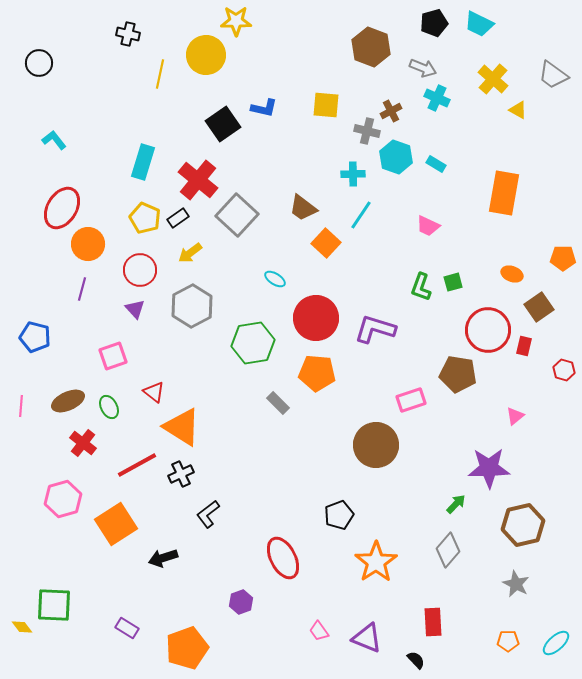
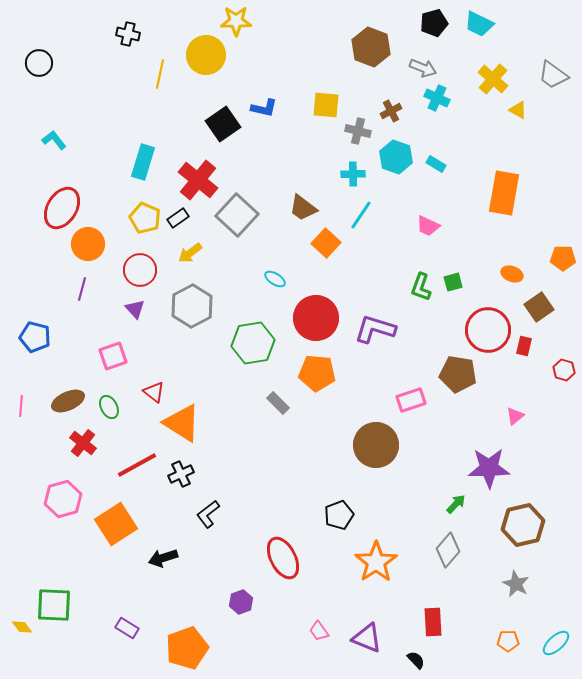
gray cross at (367, 131): moved 9 px left
orange triangle at (182, 427): moved 4 px up
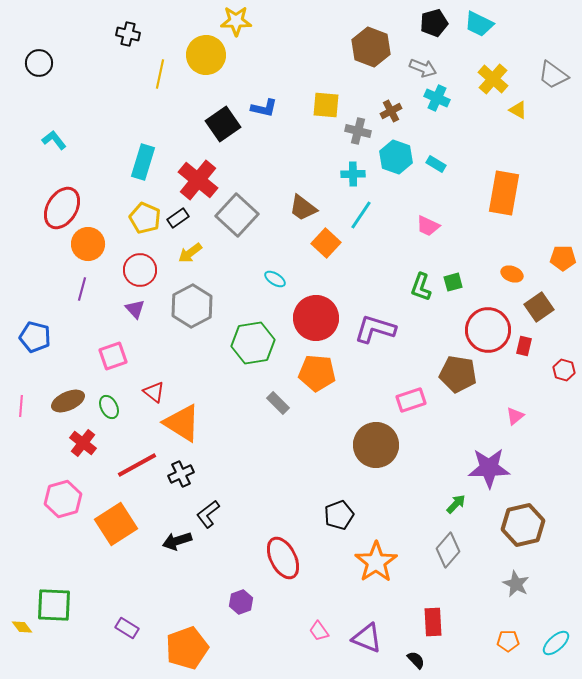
black arrow at (163, 558): moved 14 px right, 17 px up
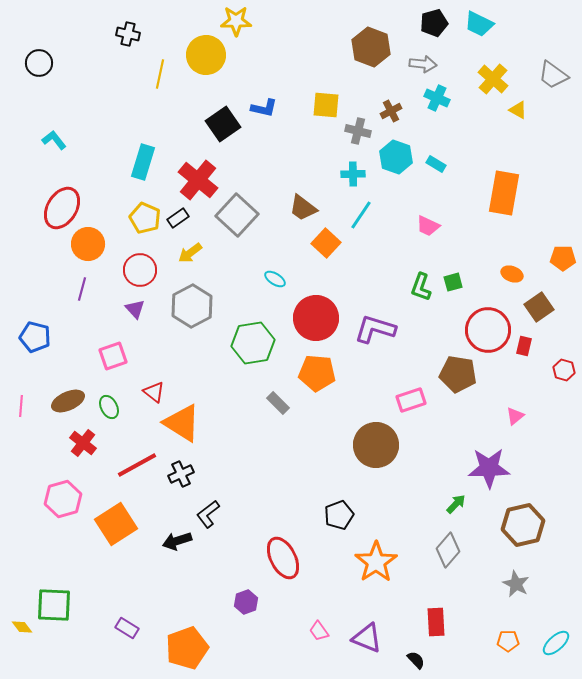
gray arrow at (423, 68): moved 4 px up; rotated 16 degrees counterclockwise
purple hexagon at (241, 602): moved 5 px right
red rectangle at (433, 622): moved 3 px right
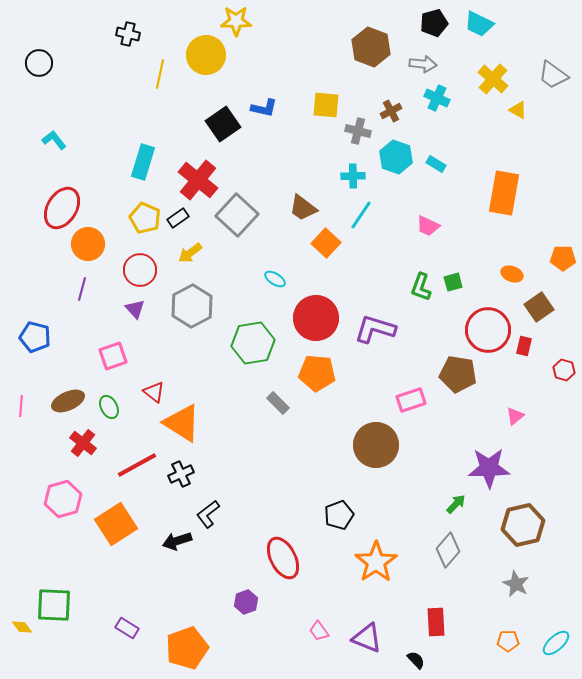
cyan cross at (353, 174): moved 2 px down
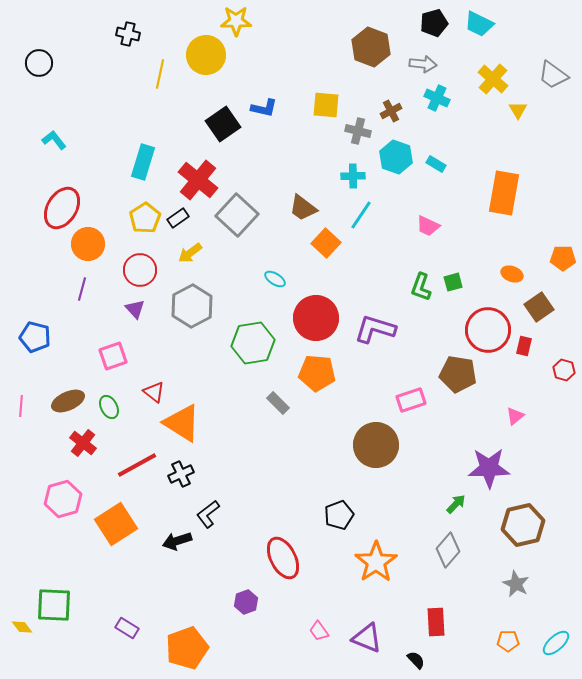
yellow triangle at (518, 110): rotated 30 degrees clockwise
yellow pentagon at (145, 218): rotated 16 degrees clockwise
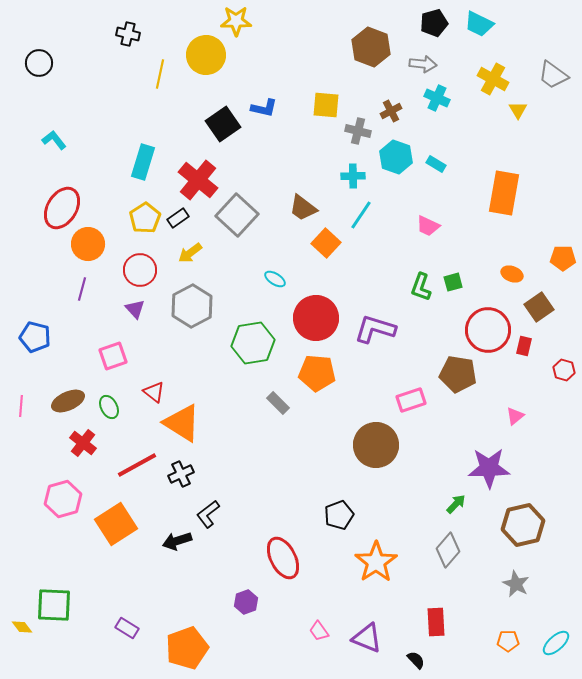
yellow cross at (493, 79): rotated 12 degrees counterclockwise
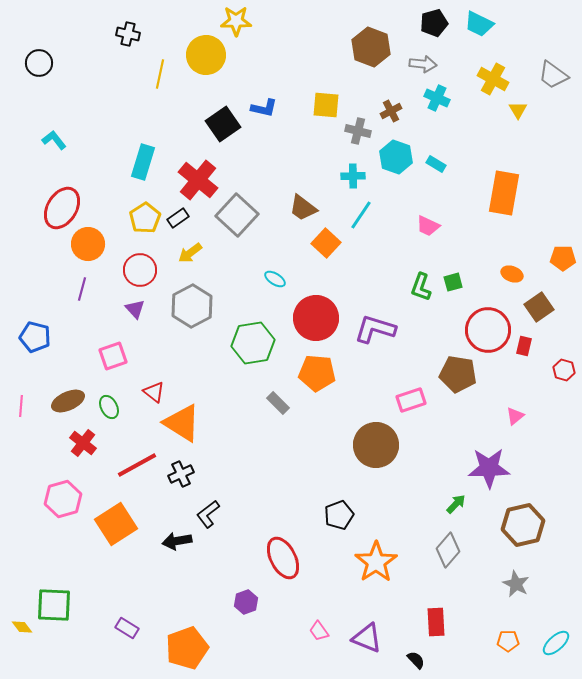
black arrow at (177, 541): rotated 8 degrees clockwise
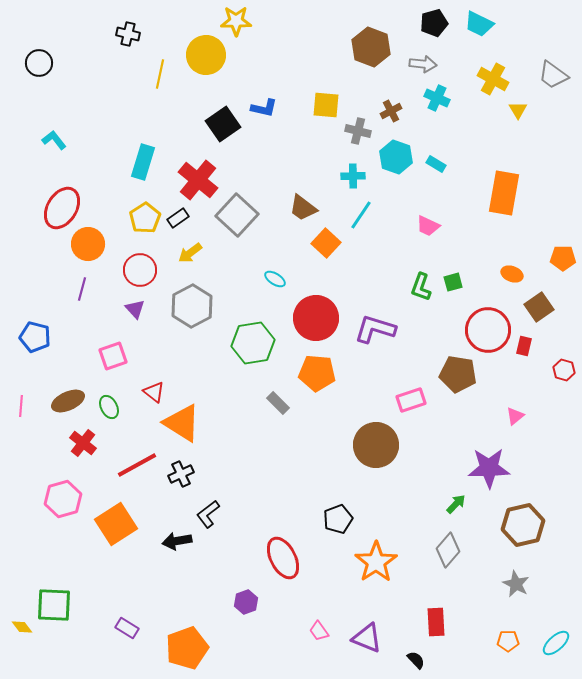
black pentagon at (339, 515): moved 1 px left, 4 px down
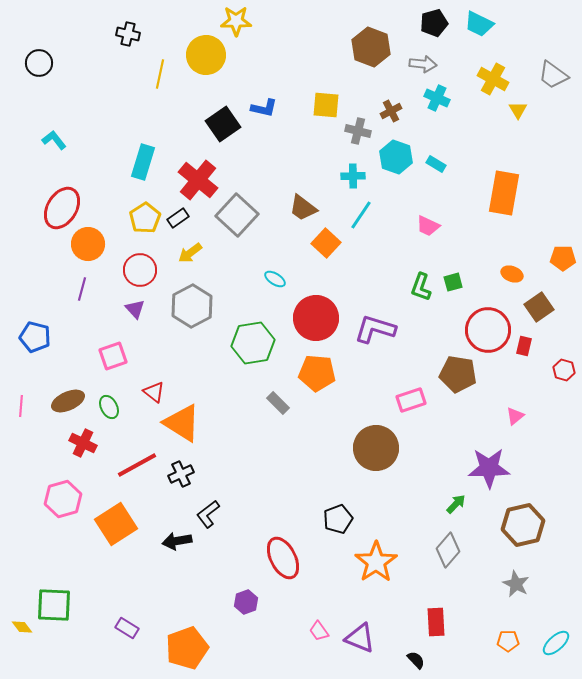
red cross at (83, 443): rotated 12 degrees counterclockwise
brown circle at (376, 445): moved 3 px down
purple triangle at (367, 638): moved 7 px left
